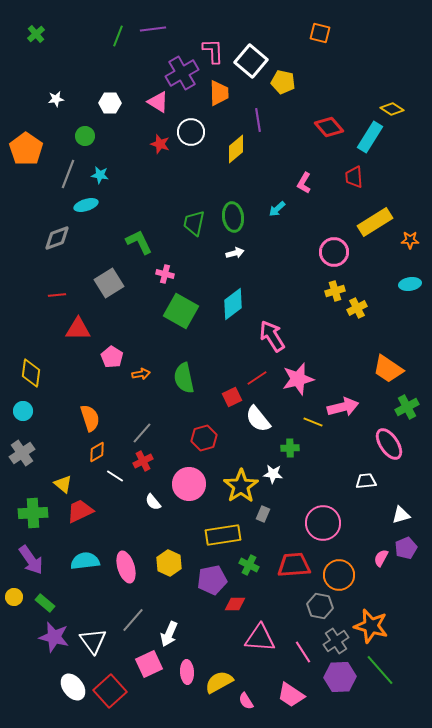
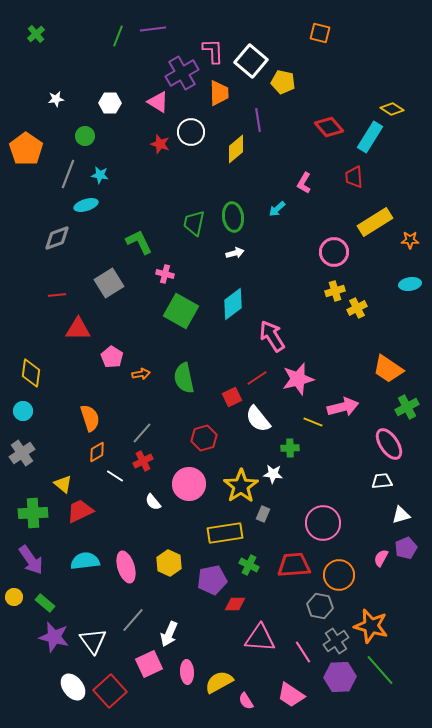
white trapezoid at (366, 481): moved 16 px right
yellow rectangle at (223, 535): moved 2 px right, 2 px up
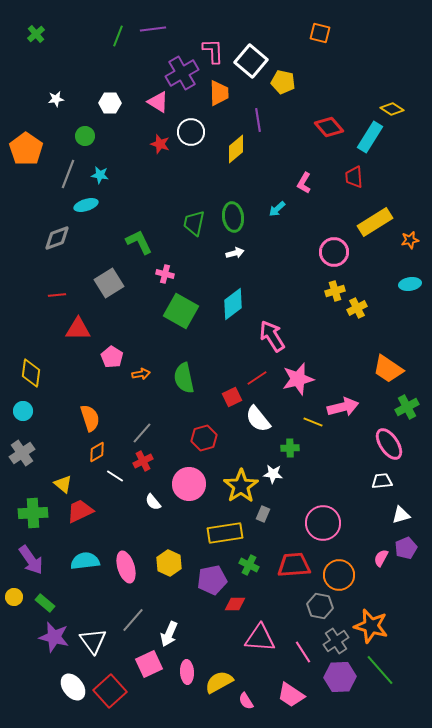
orange star at (410, 240): rotated 12 degrees counterclockwise
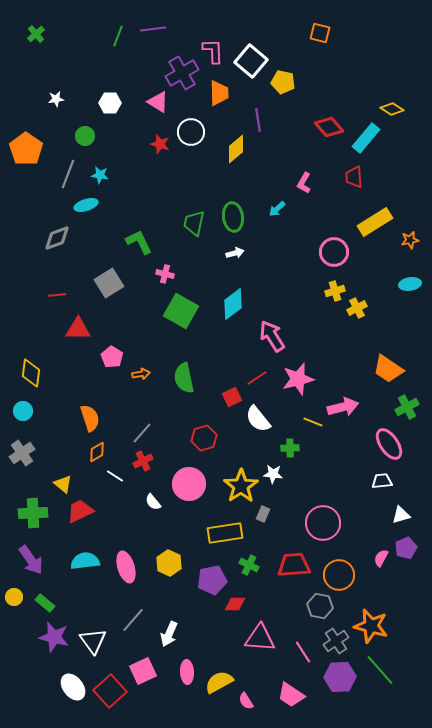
cyan rectangle at (370, 137): moved 4 px left, 1 px down; rotated 8 degrees clockwise
pink square at (149, 664): moved 6 px left, 7 px down
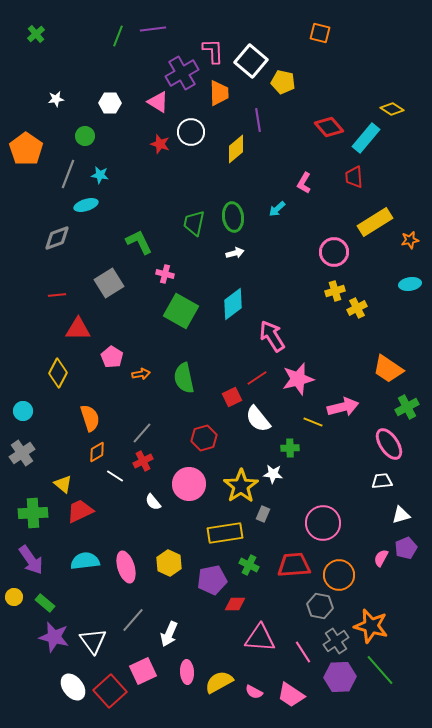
yellow diamond at (31, 373): moved 27 px right; rotated 20 degrees clockwise
pink semicircle at (246, 701): moved 8 px right, 9 px up; rotated 30 degrees counterclockwise
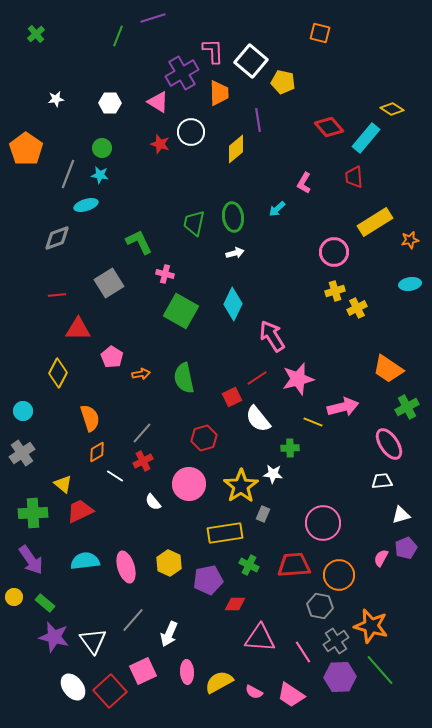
purple line at (153, 29): moved 11 px up; rotated 10 degrees counterclockwise
green circle at (85, 136): moved 17 px right, 12 px down
cyan diamond at (233, 304): rotated 28 degrees counterclockwise
purple pentagon at (212, 580): moved 4 px left
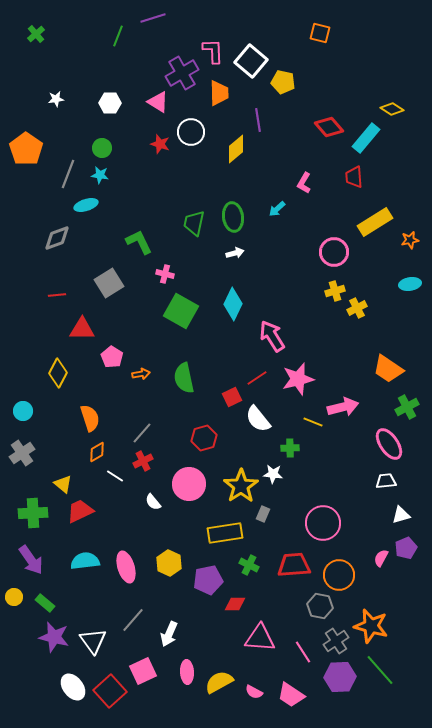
red triangle at (78, 329): moved 4 px right
white trapezoid at (382, 481): moved 4 px right
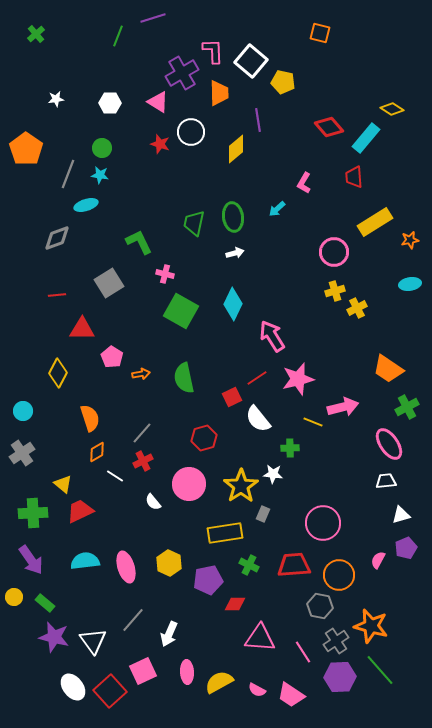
pink semicircle at (381, 558): moved 3 px left, 2 px down
pink semicircle at (254, 692): moved 3 px right, 2 px up
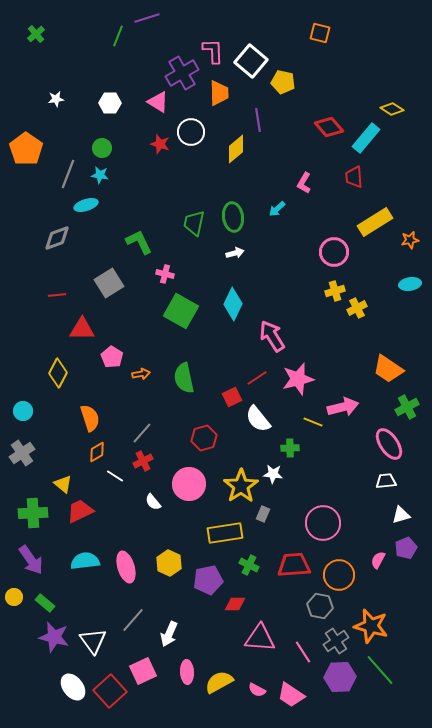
purple line at (153, 18): moved 6 px left
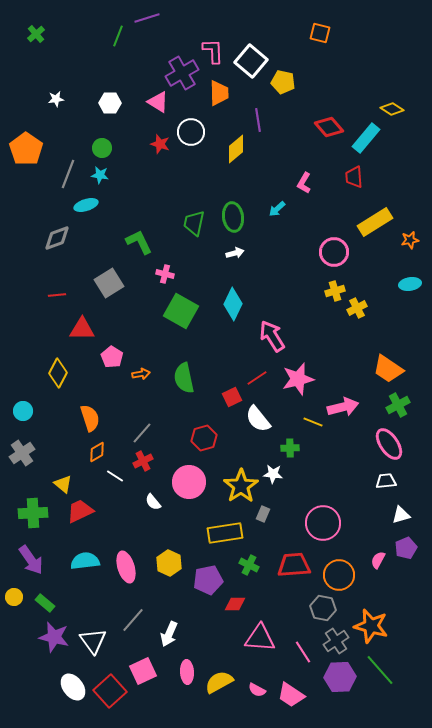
green cross at (407, 407): moved 9 px left, 2 px up
pink circle at (189, 484): moved 2 px up
gray hexagon at (320, 606): moved 3 px right, 2 px down
